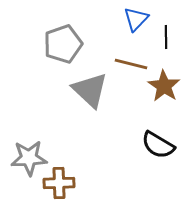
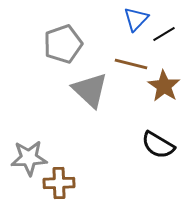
black line: moved 2 px left, 3 px up; rotated 60 degrees clockwise
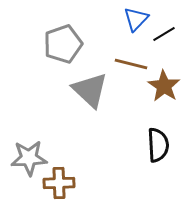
black semicircle: rotated 124 degrees counterclockwise
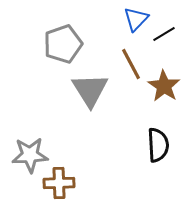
brown line: rotated 48 degrees clockwise
gray triangle: rotated 15 degrees clockwise
gray star: moved 1 px right, 3 px up
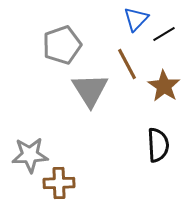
gray pentagon: moved 1 px left, 1 px down
brown line: moved 4 px left
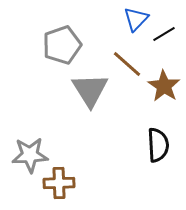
brown line: rotated 20 degrees counterclockwise
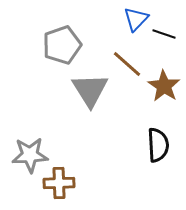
black line: rotated 50 degrees clockwise
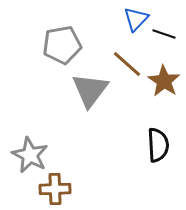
gray pentagon: rotated 9 degrees clockwise
brown star: moved 5 px up
gray triangle: rotated 9 degrees clockwise
gray star: rotated 30 degrees clockwise
brown cross: moved 4 px left, 6 px down
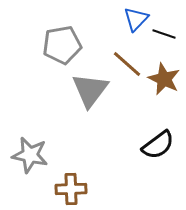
brown star: moved 2 px up; rotated 8 degrees counterclockwise
black semicircle: rotated 56 degrees clockwise
gray star: rotated 15 degrees counterclockwise
brown cross: moved 16 px right
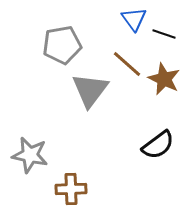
blue triangle: moved 2 px left; rotated 20 degrees counterclockwise
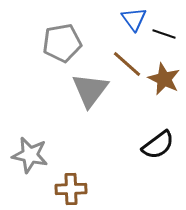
gray pentagon: moved 2 px up
